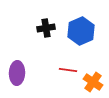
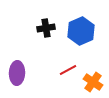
red line: rotated 36 degrees counterclockwise
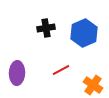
blue hexagon: moved 3 px right, 2 px down
red line: moved 7 px left
orange cross: moved 3 px down
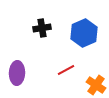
black cross: moved 4 px left
red line: moved 5 px right
orange cross: moved 3 px right
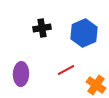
purple ellipse: moved 4 px right, 1 px down
